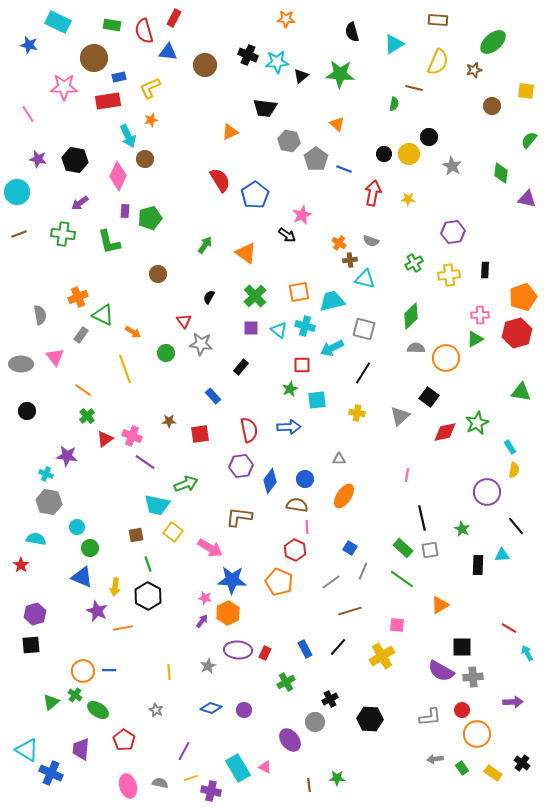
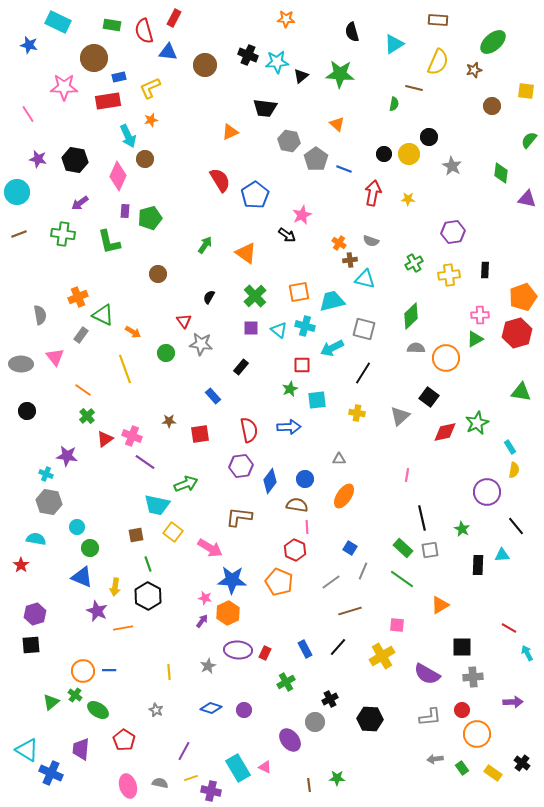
purple semicircle at (441, 671): moved 14 px left, 3 px down
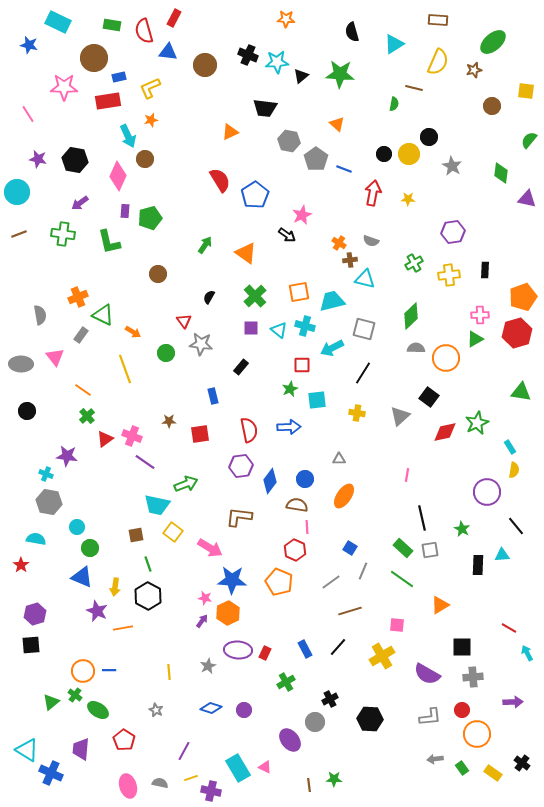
blue rectangle at (213, 396): rotated 28 degrees clockwise
green star at (337, 778): moved 3 px left, 1 px down
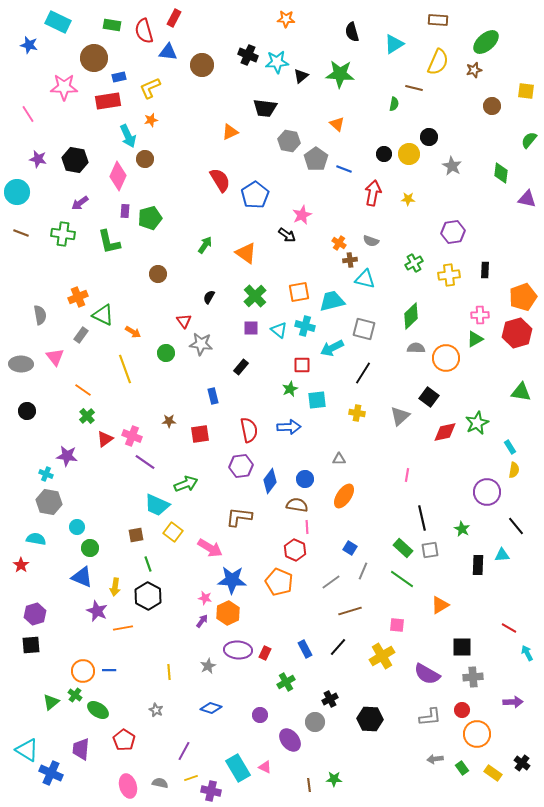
green ellipse at (493, 42): moved 7 px left
brown circle at (205, 65): moved 3 px left
brown line at (19, 234): moved 2 px right, 1 px up; rotated 42 degrees clockwise
cyan trapezoid at (157, 505): rotated 12 degrees clockwise
purple circle at (244, 710): moved 16 px right, 5 px down
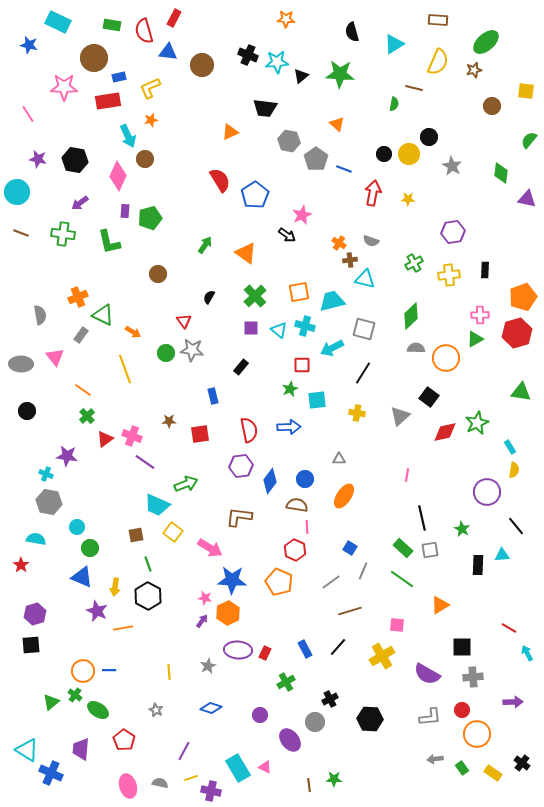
gray star at (201, 344): moved 9 px left, 6 px down
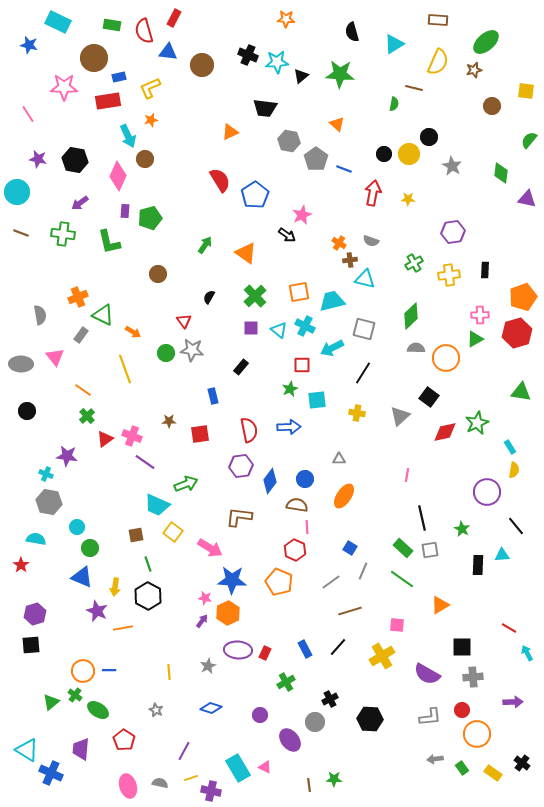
cyan cross at (305, 326): rotated 12 degrees clockwise
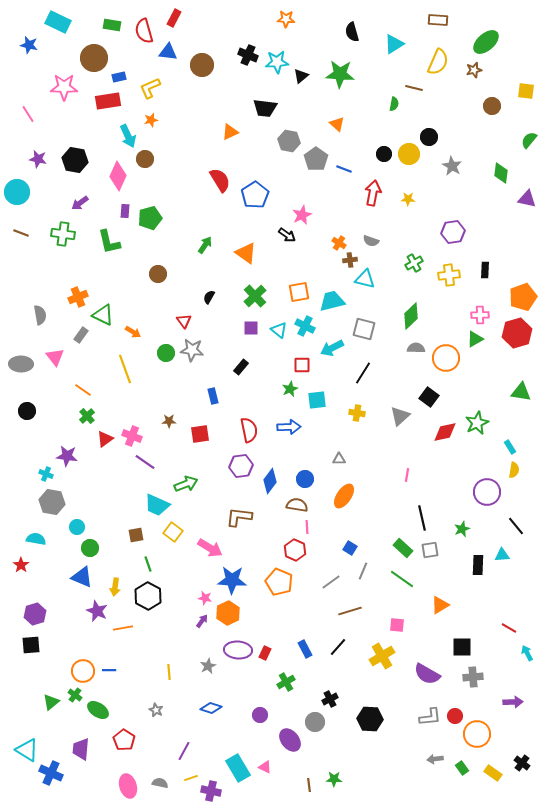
gray hexagon at (49, 502): moved 3 px right
green star at (462, 529): rotated 21 degrees clockwise
red circle at (462, 710): moved 7 px left, 6 px down
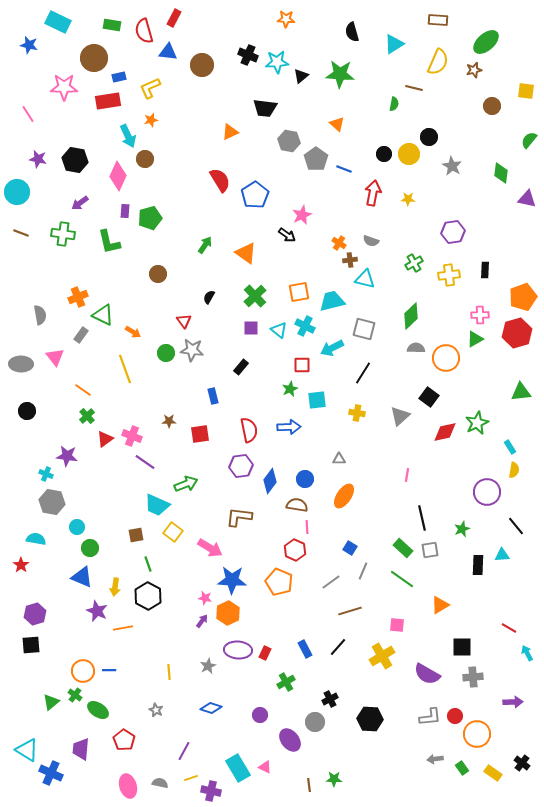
green triangle at (521, 392): rotated 15 degrees counterclockwise
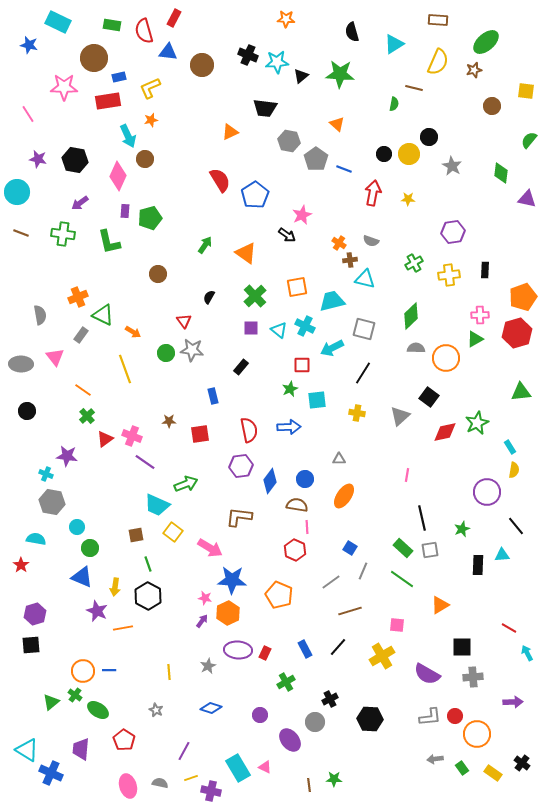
orange square at (299, 292): moved 2 px left, 5 px up
orange pentagon at (279, 582): moved 13 px down
